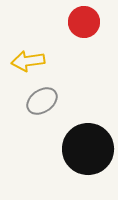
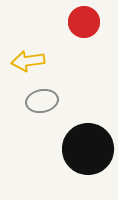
gray ellipse: rotated 24 degrees clockwise
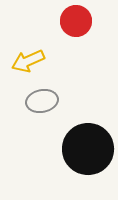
red circle: moved 8 px left, 1 px up
yellow arrow: rotated 16 degrees counterclockwise
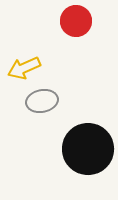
yellow arrow: moved 4 px left, 7 px down
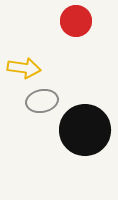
yellow arrow: rotated 148 degrees counterclockwise
black circle: moved 3 px left, 19 px up
